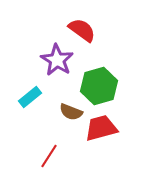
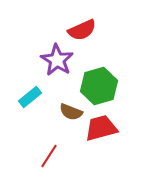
red semicircle: rotated 120 degrees clockwise
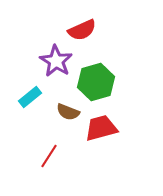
purple star: moved 1 px left, 1 px down
green hexagon: moved 3 px left, 4 px up
brown semicircle: moved 3 px left
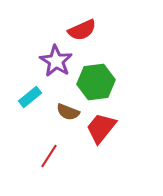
green hexagon: rotated 9 degrees clockwise
red trapezoid: rotated 36 degrees counterclockwise
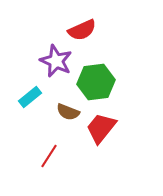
purple star: rotated 8 degrees counterclockwise
